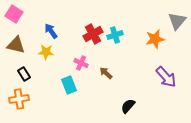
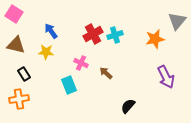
purple arrow: rotated 15 degrees clockwise
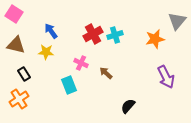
orange cross: rotated 24 degrees counterclockwise
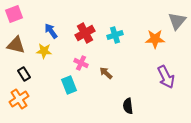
pink square: rotated 36 degrees clockwise
red cross: moved 8 px left, 1 px up
orange star: rotated 12 degrees clockwise
yellow star: moved 2 px left, 1 px up
black semicircle: rotated 49 degrees counterclockwise
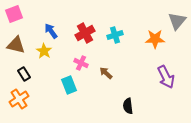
yellow star: rotated 28 degrees clockwise
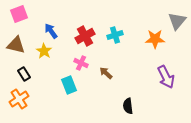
pink square: moved 5 px right
red cross: moved 3 px down
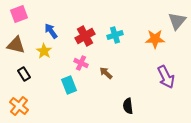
orange cross: moved 7 px down; rotated 18 degrees counterclockwise
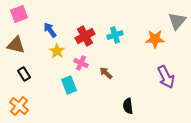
blue arrow: moved 1 px left, 1 px up
yellow star: moved 13 px right
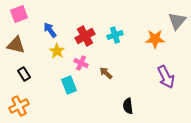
orange cross: rotated 24 degrees clockwise
